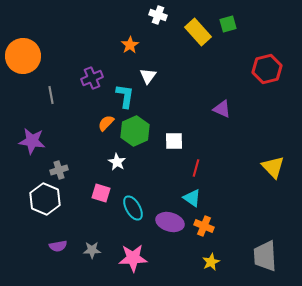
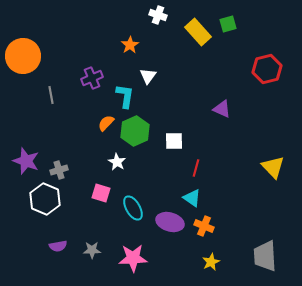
purple star: moved 6 px left, 20 px down; rotated 12 degrees clockwise
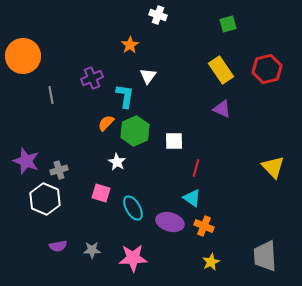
yellow rectangle: moved 23 px right, 38 px down; rotated 8 degrees clockwise
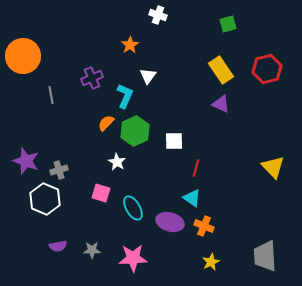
cyan L-shape: rotated 15 degrees clockwise
purple triangle: moved 1 px left, 5 px up
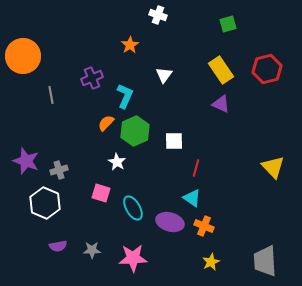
white triangle: moved 16 px right, 1 px up
white hexagon: moved 4 px down
gray trapezoid: moved 5 px down
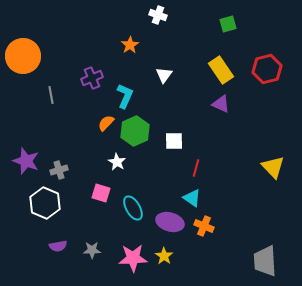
yellow star: moved 47 px left, 6 px up; rotated 12 degrees counterclockwise
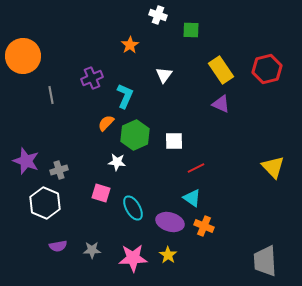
green square: moved 37 px left, 6 px down; rotated 18 degrees clockwise
green hexagon: moved 4 px down
white star: rotated 24 degrees counterclockwise
red line: rotated 48 degrees clockwise
yellow star: moved 4 px right, 1 px up
